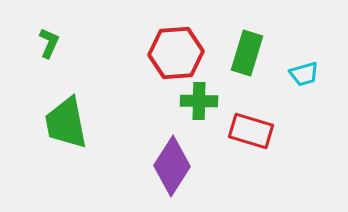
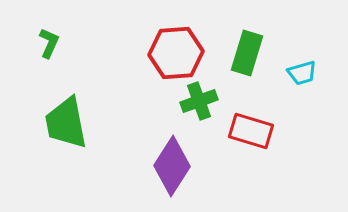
cyan trapezoid: moved 2 px left, 1 px up
green cross: rotated 21 degrees counterclockwise
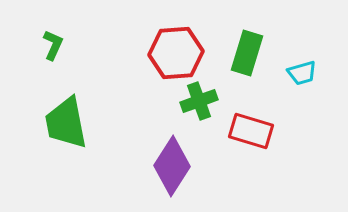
green L-shape: moved 4 px right, 2 px down
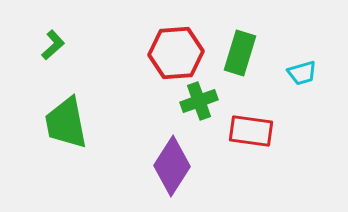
green L-shape: rotated 24 degrees clockwise
green rectangle: moved 7 px left
red rectangle: rotated 9 degrees counterclockwise
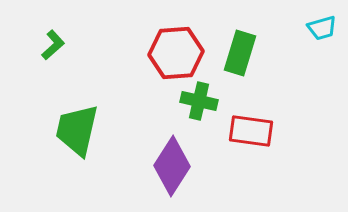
cyan trapezoid: moved 20 px right, 45 px up
green cross: rotated 33 degrees clockwise
green trapezoid: moved 11 px right, 7 px down; rotated 24 degrees clockwise
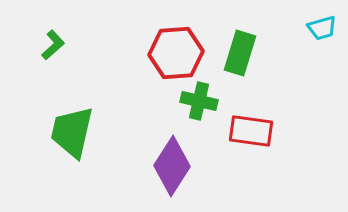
green trapezoid: moved 5 px left, 2 px down
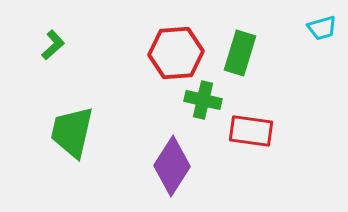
green cross: moved 4 px right, 1 px up
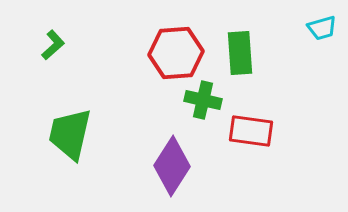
green rectangle: rotated 21 degrees counterclockwise
green trapezoid: moved 2 px left, 2 px down
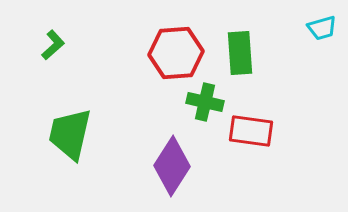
green cross: moved 2 px right, 2 px down
